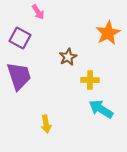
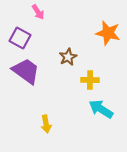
orange star: rotated 30 degrees counterclockwise
purple trapezoid: moved 7 px right, 5 px up; rotated 36 degrees counterclockwise
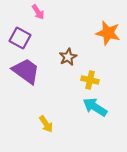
yellow cross: rotated 12 degrees clockwise
cyan arrow: moved 6 px left, 2 px up
yellow arrow: rotated 24 degrees counterclockwise
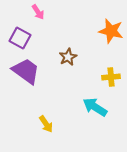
orange star: moved 3 px right, 2 px up
yellow cross: moved 21 px right, 3 px up; rotated 18 degrees counterclockwise
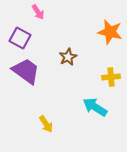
orange star: moved 1 px left, 1 px down
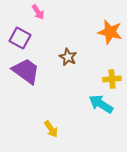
brown star: rotated 18 degrees counterclockwise
yellow cross: moved 1 px right, 2 px down
cyan arrow: moved 6 px right, 3 px up
yellow arrow: moved 5 px right, 5 px down
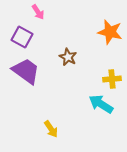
purple square: moved 2 px right, 1 px up
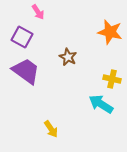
yellow cross: rotated 18 degrees clockwise
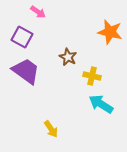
pink arrow: rotated 21 degrees counterclockwise
yellow cross: moved 20 px left, 3 px up
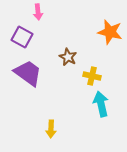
pink arrow: rotated 49 degrees clockwise
purple trapezoid: moved 2 px right, 2 px down
cyan arrow: rotated 45 degrees clockwise
yellow arrow: rotated 36 degrees clockwise
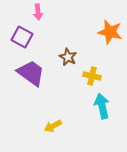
purple trapezoid: moved 3 px right
cyan arrow: moved 1 px right, 2 px down
yellow arrow: moved 2 px right, 3 px up; rotated 60 degrees clockwise
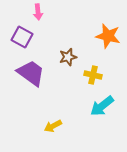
orange star: moved 2 px left, 4 px down
brown star: rotated 30 degrees clockwise
yellow cross: moved 1 px right, 1 px up
cyan arrow: rotated 115 degrees counterclockwise
